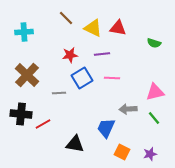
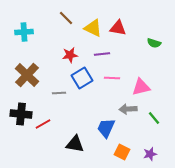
pink triangle: moved 14 px left, 5 px up
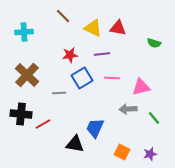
brown line: moved 3 px left, 2 px up
blue trapezoid: moved 11 px left
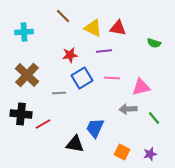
purple line: moved 2 px right, 3 px up
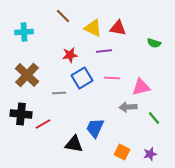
gray arrow: moved 2 px up
black triangle: moved 1 px left
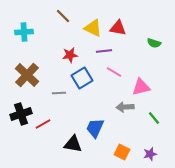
pink line: moved 2 px right, 6 px up; rotated 28 degrees clockwise
gray arrow: moved 3 px left
black cross: rotated 25 degrees counterclockwise
black triangle: moved 1 px left
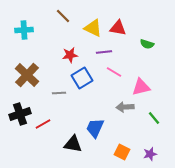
cyan cross: moved 2 px up
green semicircle: moved 7 px left, 1 px down
purple line: moved 1 px down
black cross: moved 1 px left
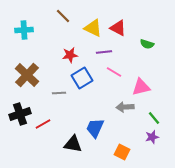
red triangle: rotated 18 degrees clockwise
purple star: moved 2 px right, 17 px up
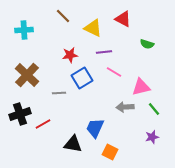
red triangle: moved 5 px right, 9 px up
green line: moved 9 px up
orange square: moved 12 px left
